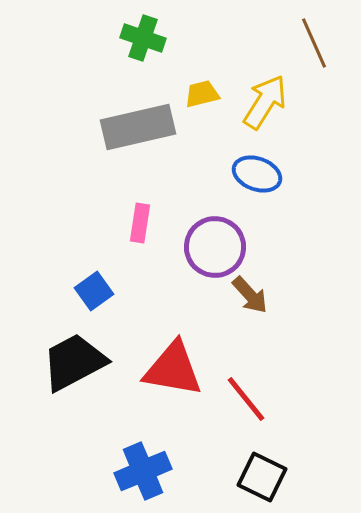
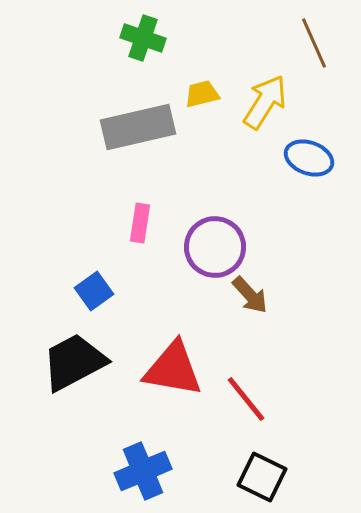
blue ellipse: moved 52 px right, 16 px up
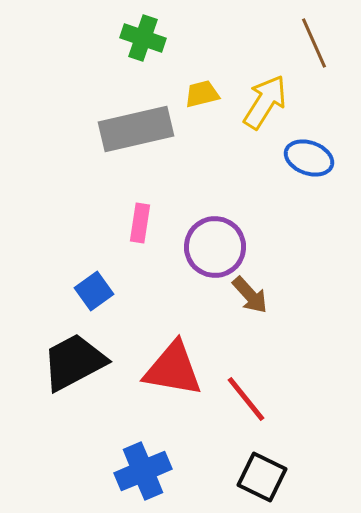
gray rectangle: moved 2 px left, 2 px down
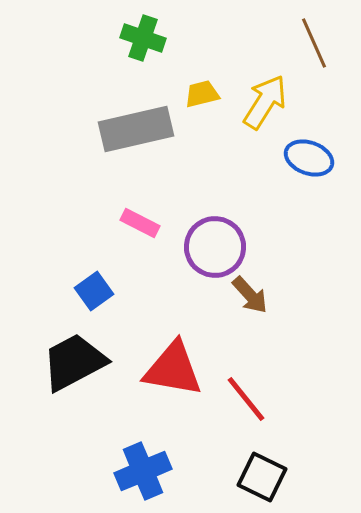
pink rectangle: rotated 72 degrees counterclockwise
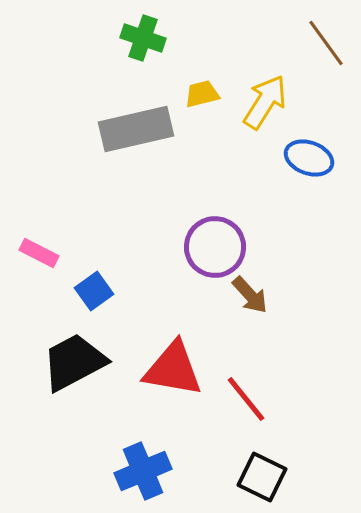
brown line: moved 12 px right; rotated 12 degrees counterclockwise
pink rectangle: moved 101 px left, 30 px down
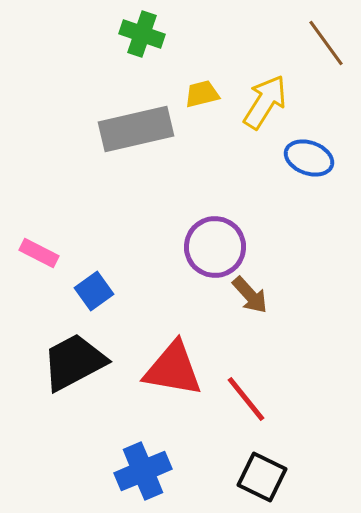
green cross: moved 1 px left, 4 px up
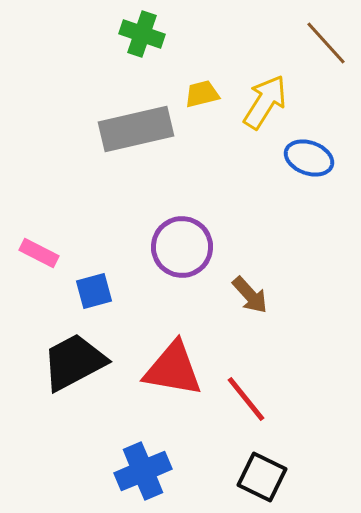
brown line: rotated 6 degrees counterclockwise
purple circle: moved 33 px left
blue square: rotated 21 degrees clockwise
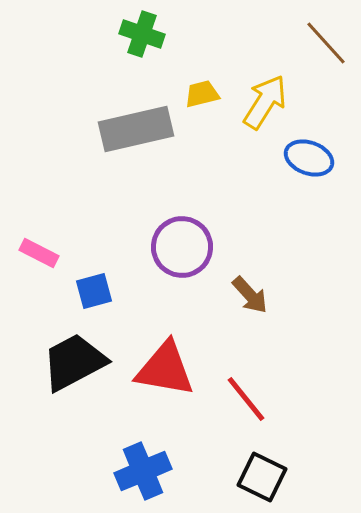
red triangle: moved 8 px left
